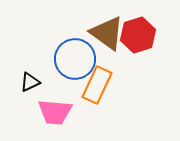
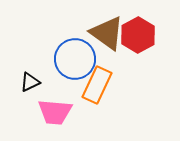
red hexagon: rotated 12 degrees counterclockwise
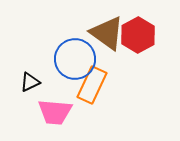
orange rectangle: moved 5 px left
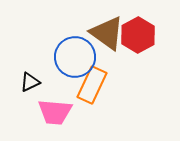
blue circle: moved 2 px up
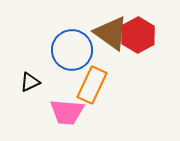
brown triangle: moved 4 px right
blue circle: moved 3 px left, 7 px up
pink trapezoid: moved 12 px right
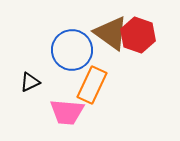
red hexagon: rotated 12 degrees counterclockwise
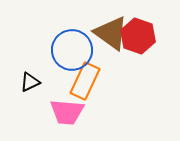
red hexagon: moved 1 px down
orange rectangle: moved 7 px left, 4 px up
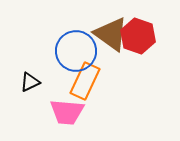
brown triangle: moved 1 px down
blue circle: moved 4 px right, 1 px down
